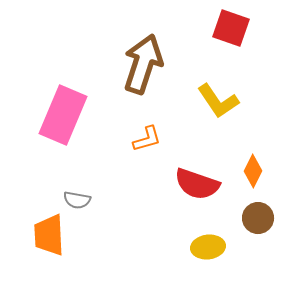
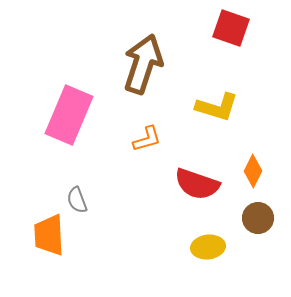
yellow L-shape: moved 1 px left, 6 px down; rotated 39 degrees counterclockwise
pink rectangle: moved 6 px right
gray semicircle: rotated 60 degrees clockwise
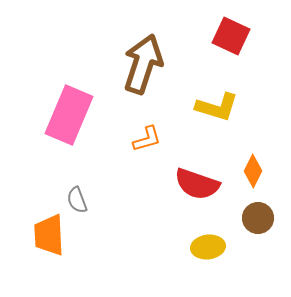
red square: moved 8 px down; rotated 6 degrees clockwise
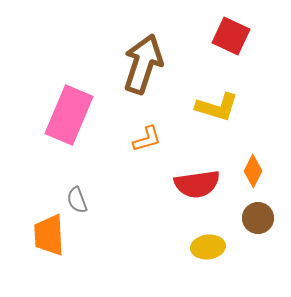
red semicircle: rotated 27 degrees counterclockwise
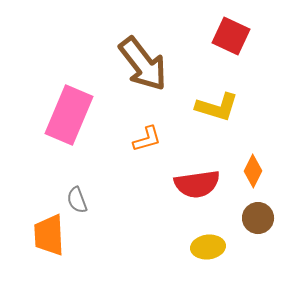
brown arrow: rotated 124 degrees clockwise
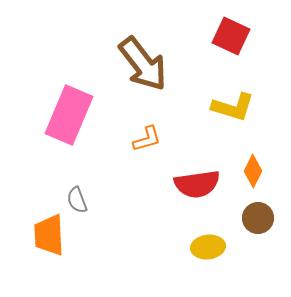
yellow L-shape: moved 16 px right
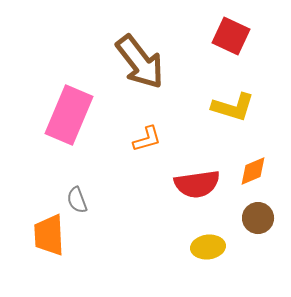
brown arrow: moved 3 px left, 2 px up
orange diamond: rotated 40 degrees clockwise
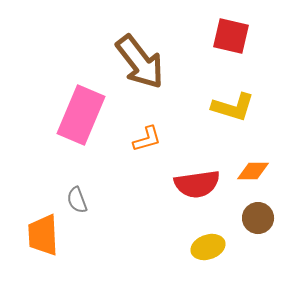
red square: rotated 12 degrees counterclockwise
pink rectangle: moved 12 px right
orange diamond: rotated 24 degrees clockwise
orange trapezoid: moved 6 px left
yellow ellipse: rotated 12 degrees counterclockwise
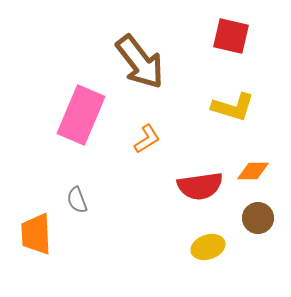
orange L-shape: rotated 16 degrees counterclockwise
red semicircle: moved 3 px right, 2 px down
orange trapezoid: moved 7 px left, 1 px up
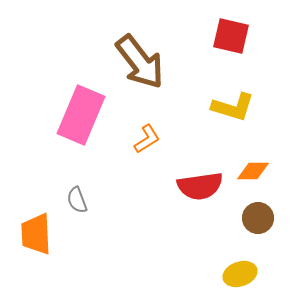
yellow ellipse: moved 32 px right, 27 px down
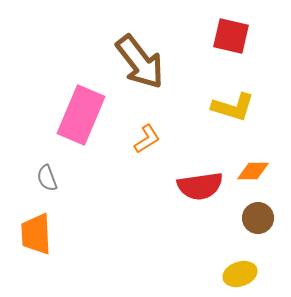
gray semicircle: moved 30 px left, 22 px up
